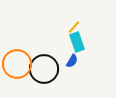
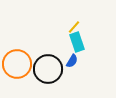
black circle: moved 4 px right
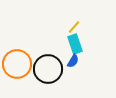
cyan rectangle: moved 2 px left, 2 px down
blue semicircle: moved 1 px right
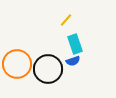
yellow line: moved 8 px left, 7 px up
blue semicircle: rotated 40 degrees clockwise
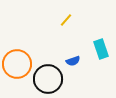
cyan rectangle: moved 26 px right, 5 px down
black circle: moved 10 px down
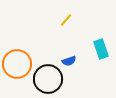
blue semicircle: moved 4 px left
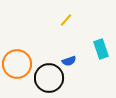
black circle: moved 1 px right, 1 px up
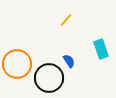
blue semicircle: rotated 104 degrees counterclockwise
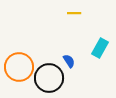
yellow line: moved 8 px right, 7 px up; rotated 48 degrees clockwise
cyan rectangle: moved 1 px left, 1 px up; rotated 48 degrees clockwise
orange circle: moved 2 px right, 3 px down
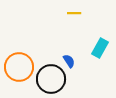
black circle: moved 2 px right, 1 px down
